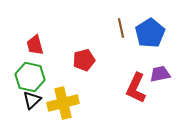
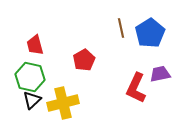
red pentagon: rotated 15 degrees counterclockwise
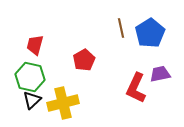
red trapezoid: rotated 30 degrees clockwise
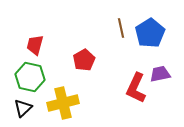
black triangle: moved 9 px left, 8 px down
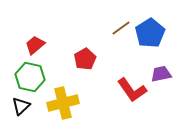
brown line: rotated 66 degrees clockwise
red trapezoid: rotated 35 degrees clockwise
red pentagon: moved 1 px right, 1 px up
purple trapezoid: moved 1 px right
red L-shape: moved 4 px left, 2 px down; rotated 60 degrees counterclockwise
black triangle: moved 2 px left, 2 px up
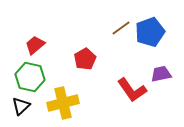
blue pentagon: moved 1 px up; rotated 12 degrees clockwise
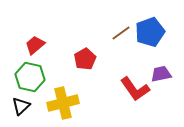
brown line: moved 5 px down
red L-shape: moved 3 px right, 1 px up
